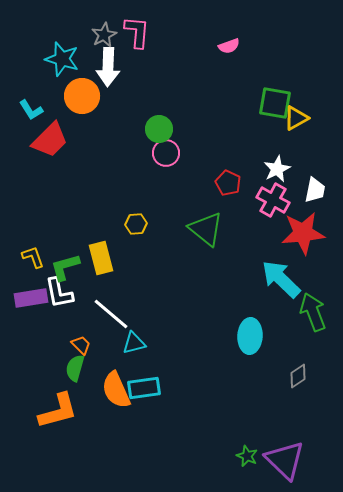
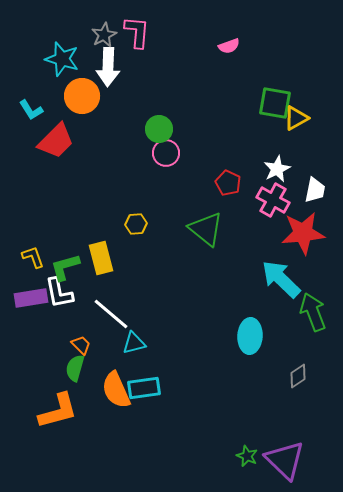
red trapezoid: moved 6 px right, 1 px down
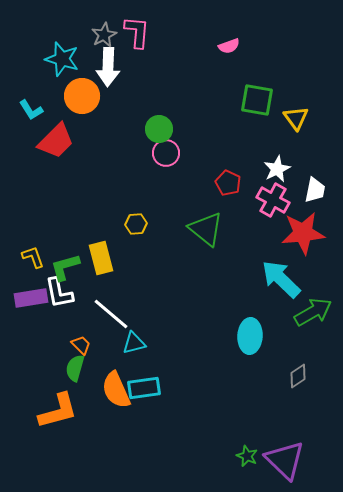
green square: moved 18 px left, 3 px up
yellow triangle: rotated 36 degrees counterclockwise
green arrow: rotated 81 degrees clockwise
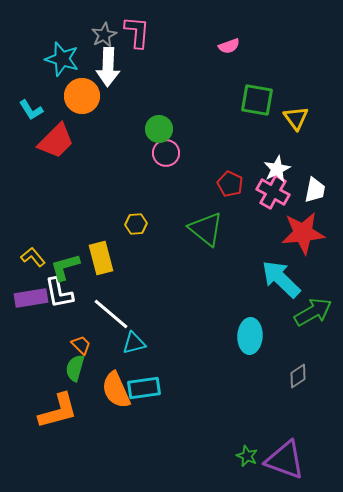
red pentagon: moved 2 px right, 1 px down
pink cross: moved 8 px up
yellow L-shape: rotated 20 degrees counterclockwise
purple triangle: rotated 24 degrees counterclockwise
